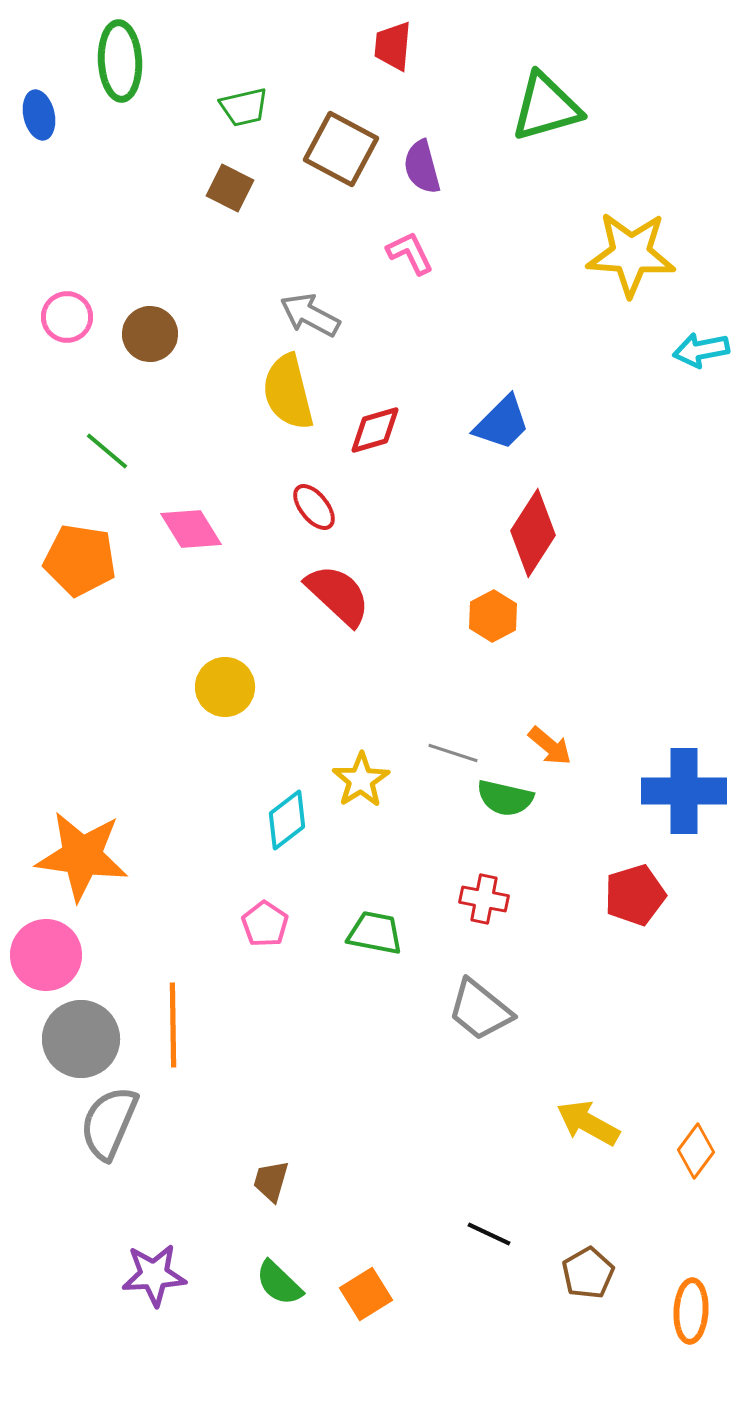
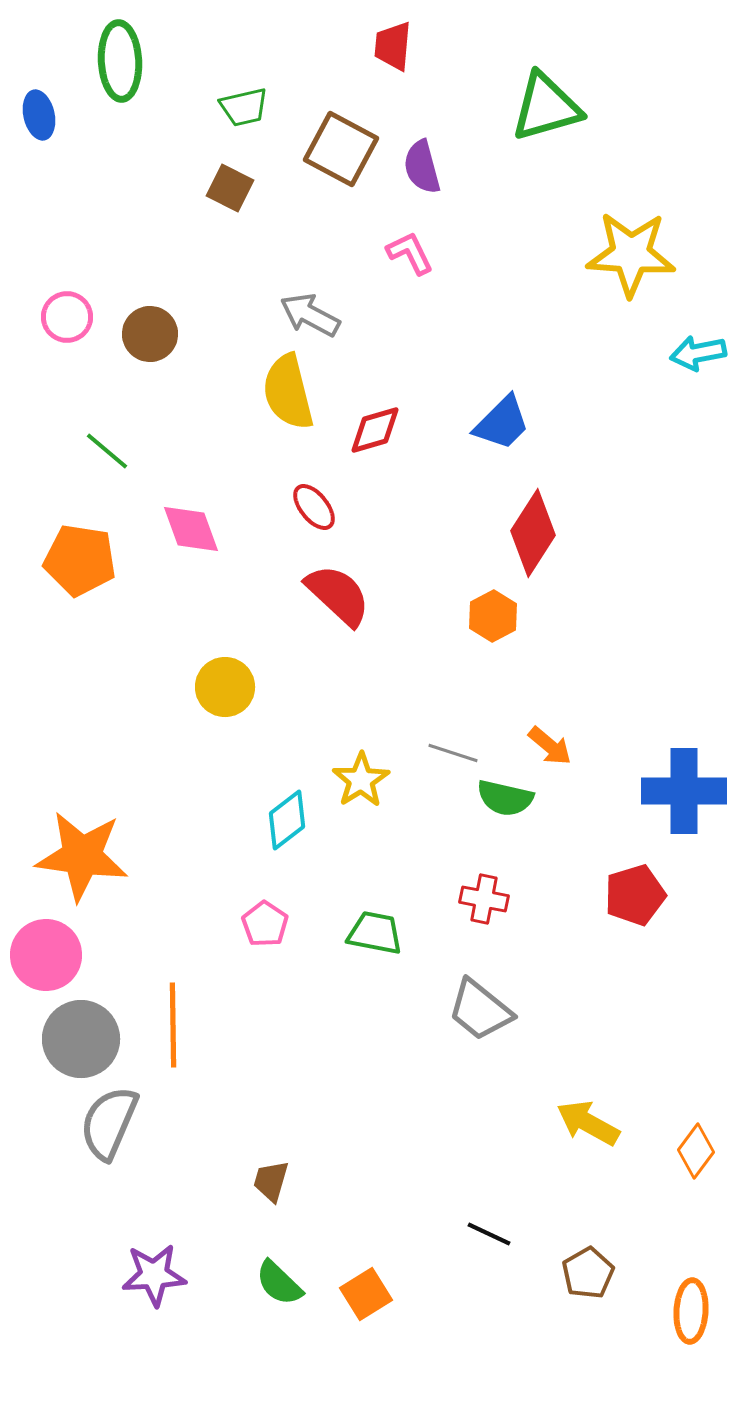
cyan arrow at (701, 350): moved 3 px left, 3 px down
pink diamond at (191, 529): rotated 12 degrees clockwise
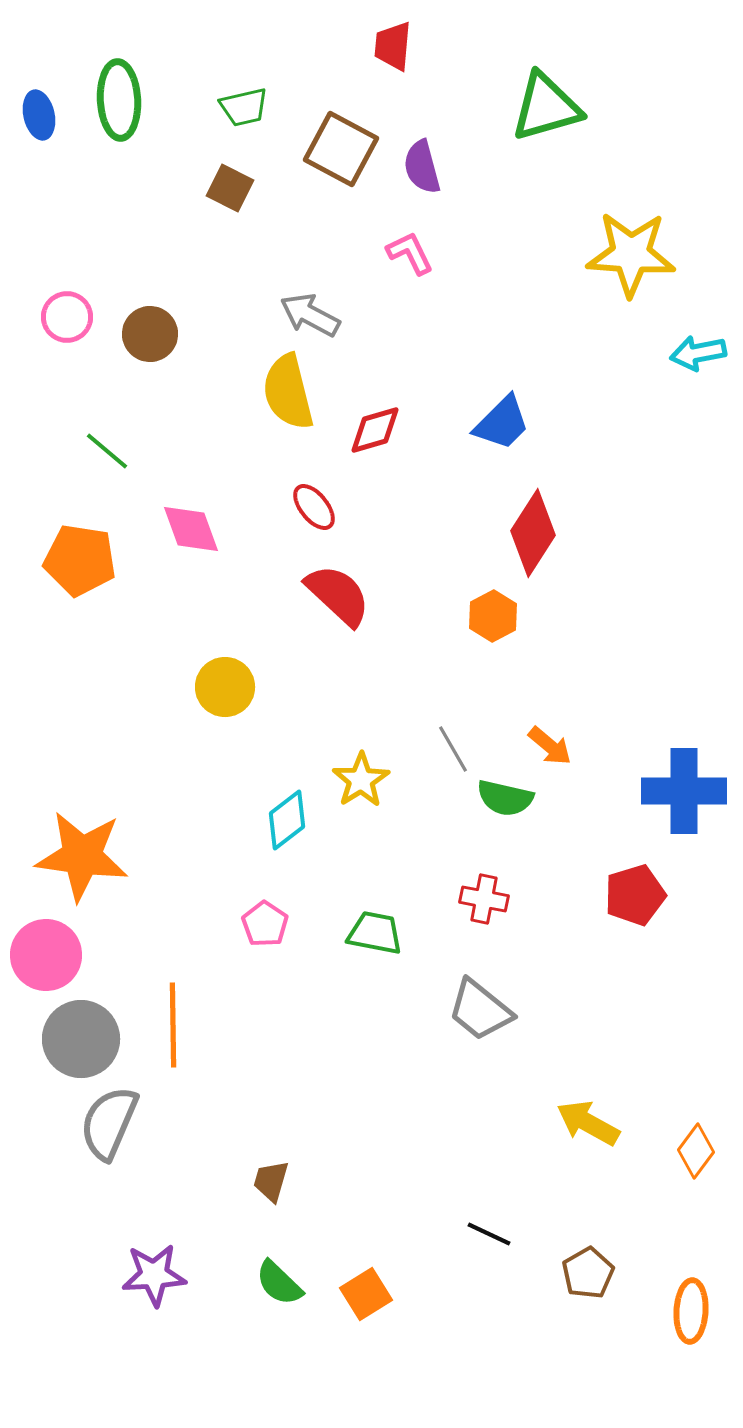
green ellipse at (120, 61): moved 1 px left, 39 px down
gray line at (453, 753): moved 4 px up; rotated 42 degrees clockwise
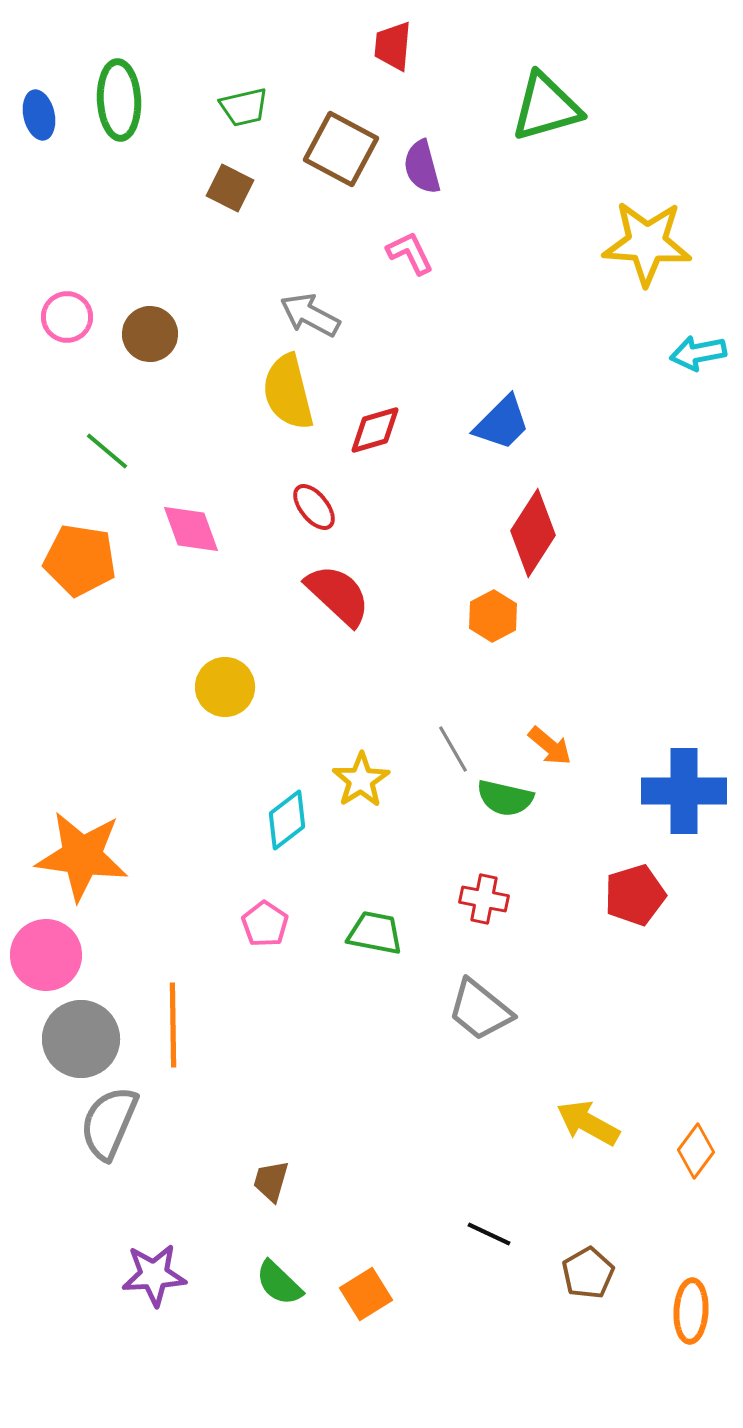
yellow star at (631, 254): moved 16 px right, 11 px up
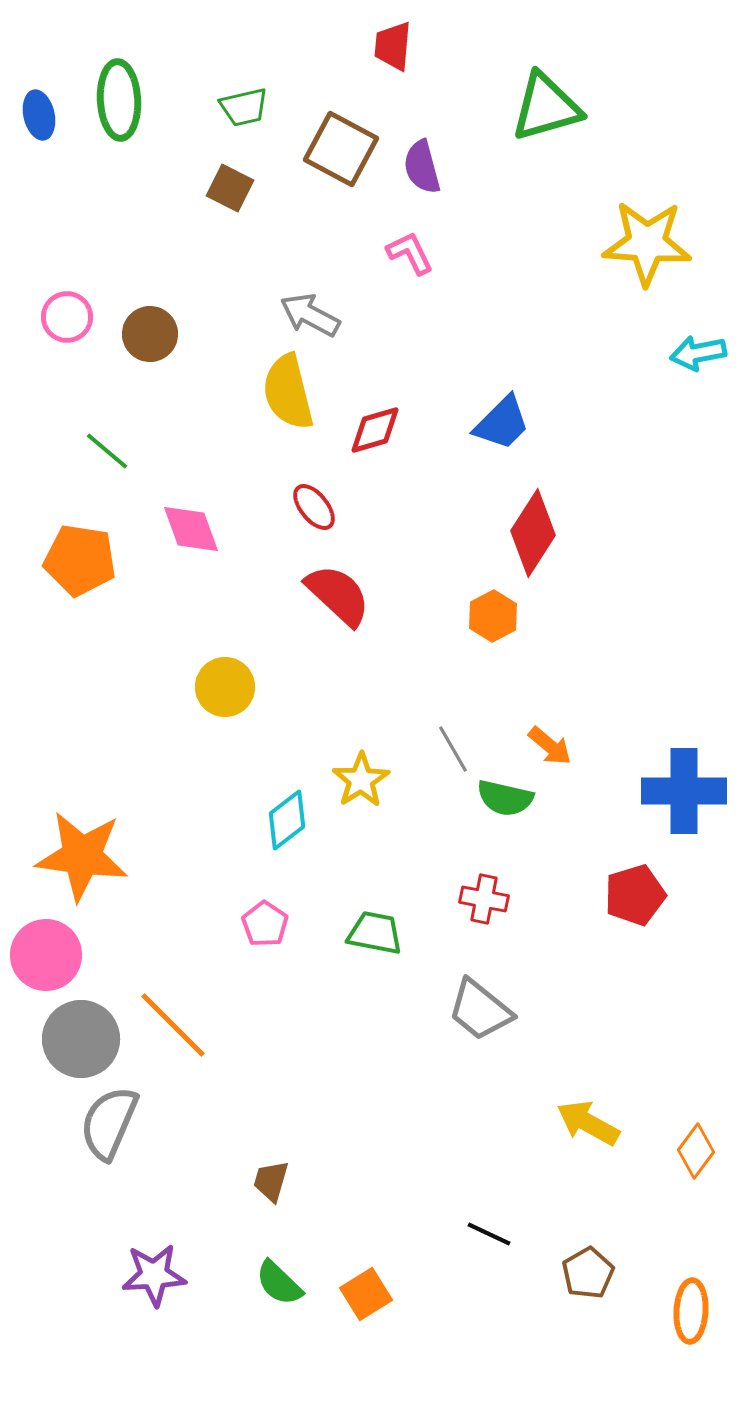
orange line at (173, 1025): rotated 44 degrees counterclockwise
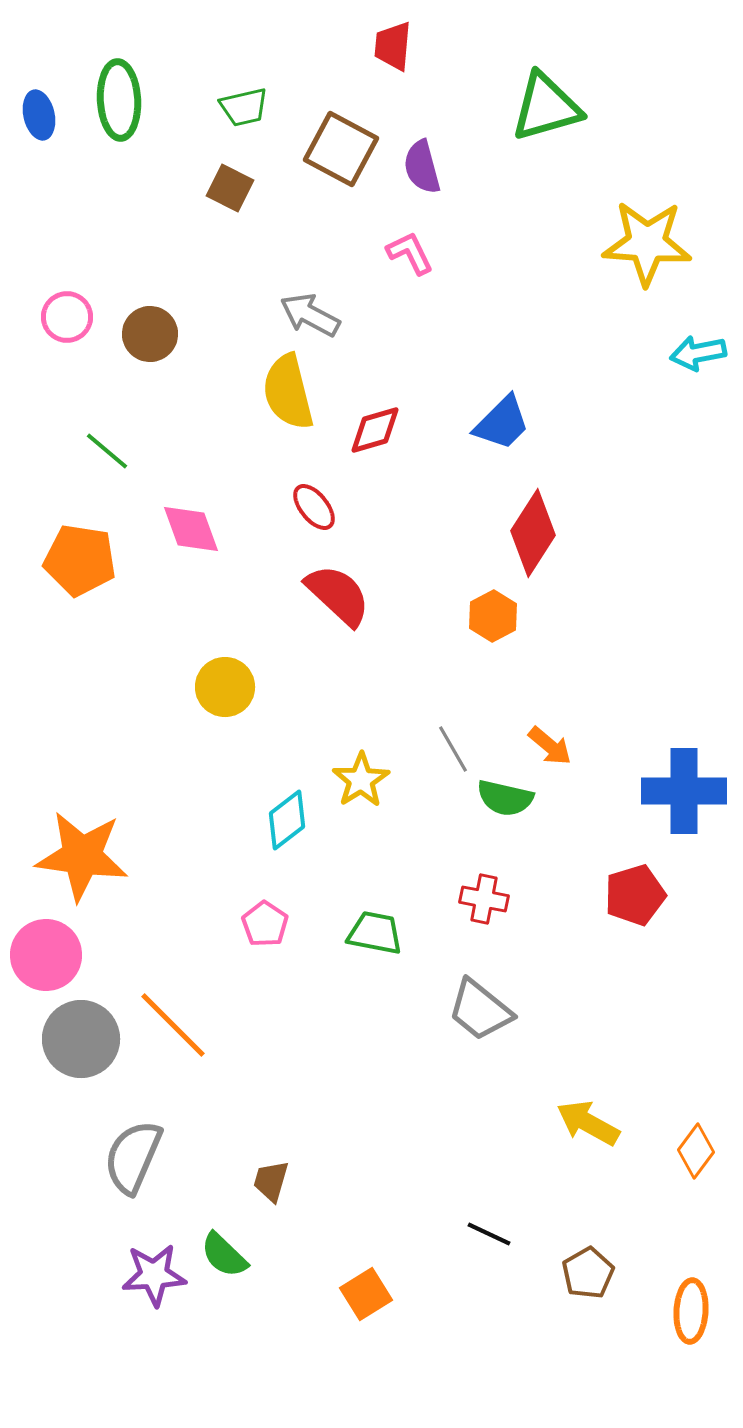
gray semicircle at (109, 1123): moved 24 px right, 34 px down
green semicircle at (279, 1283): moved 55 px left, 28 px up
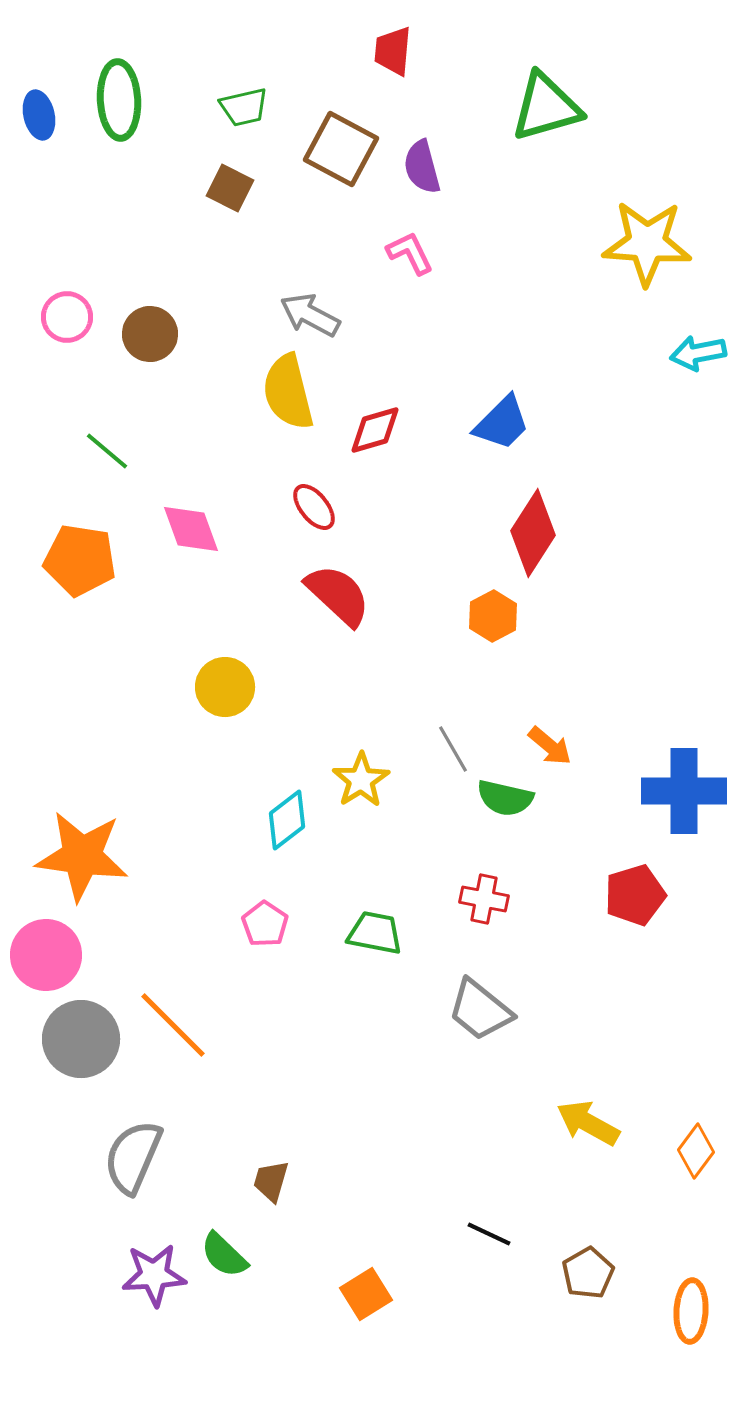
red trapezoid at (393, 46): moved 5 px down
